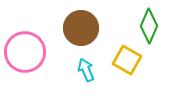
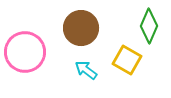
cyan arrow: rotated 30 degrees counterclockwise
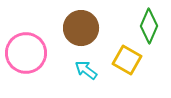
pink circle: moved 1 px right, 1 px down
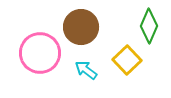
brown circle: moved 1 px up
pink circle: moved 14 px right
yellow square: rotated 16 degrees clockwise
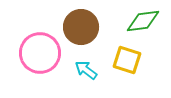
green diamond: moved 6 px left, 5 px up; rotated 60 degrees clockwise
yellow square: rotated 28 degrees counterclockwise
